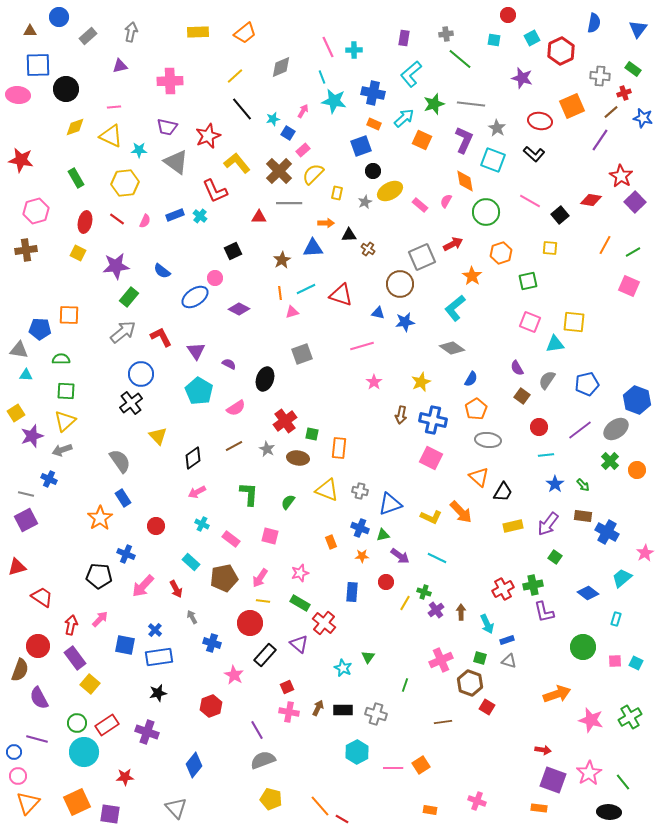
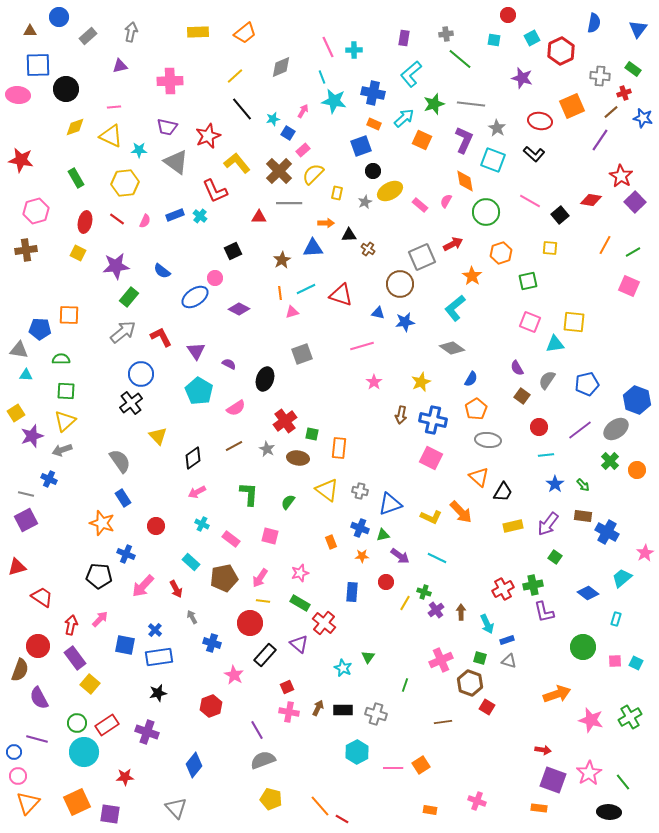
yellow triangle at (327, 490): rotated 15 degrees clockwise
orange star at (100, 518): moved 2 px right, 5 px down; rotated 20 degrees counterclockwise
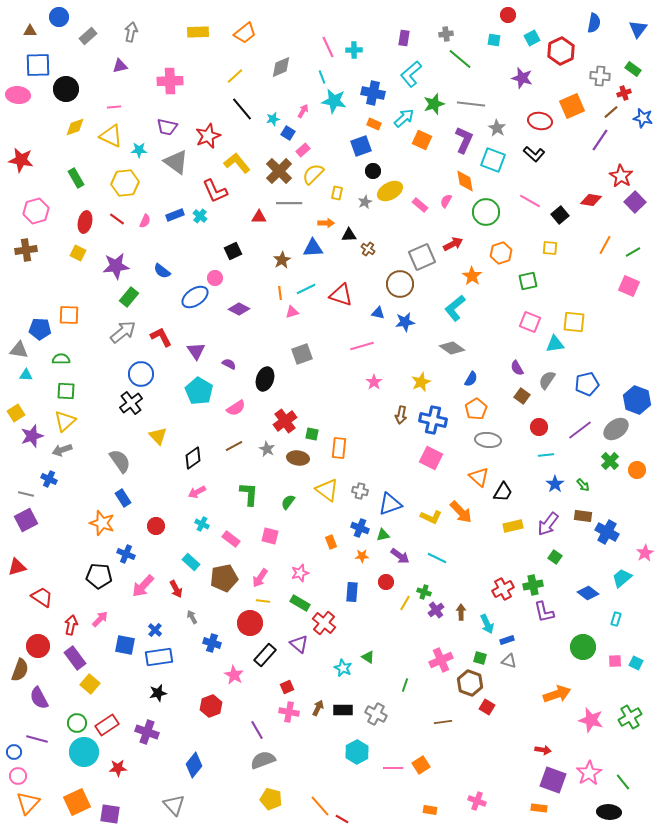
green triangle at (368, 657): rotated 32 degrees counterclockwise
gray cross at (376, 714): rotated 10 degrees clockwise
red star at (125, 777): moved 7 px left, 9 px up
gray triangle at (176, 808): moved 2 px left, 3 px up
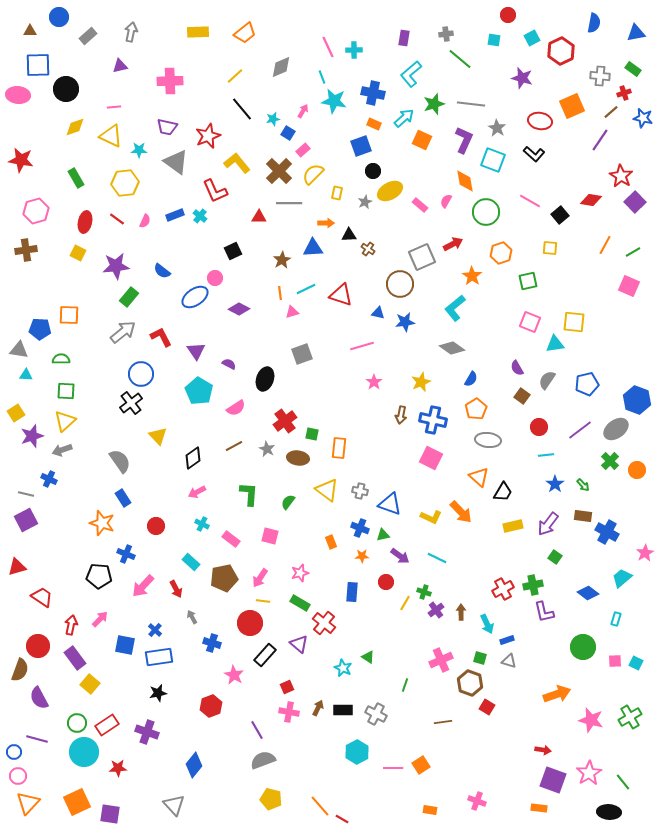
blue triangle at (638, 29): moved 2 px left, 4 px down; rotated 42 degrees clockwise
blue triangle at (390, 504): rotated 40 degrees clockwise
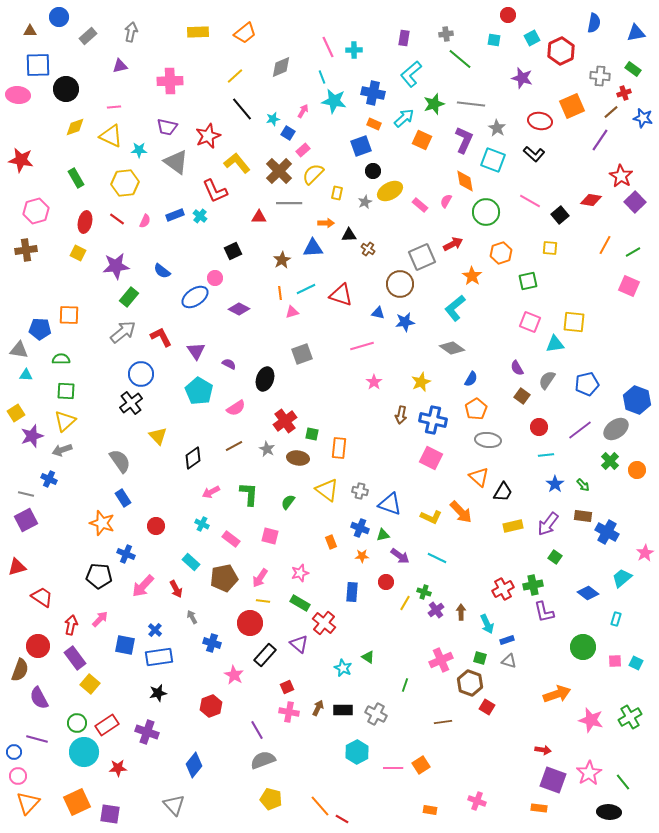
pink arrow at (197, 492): moved 14 px right
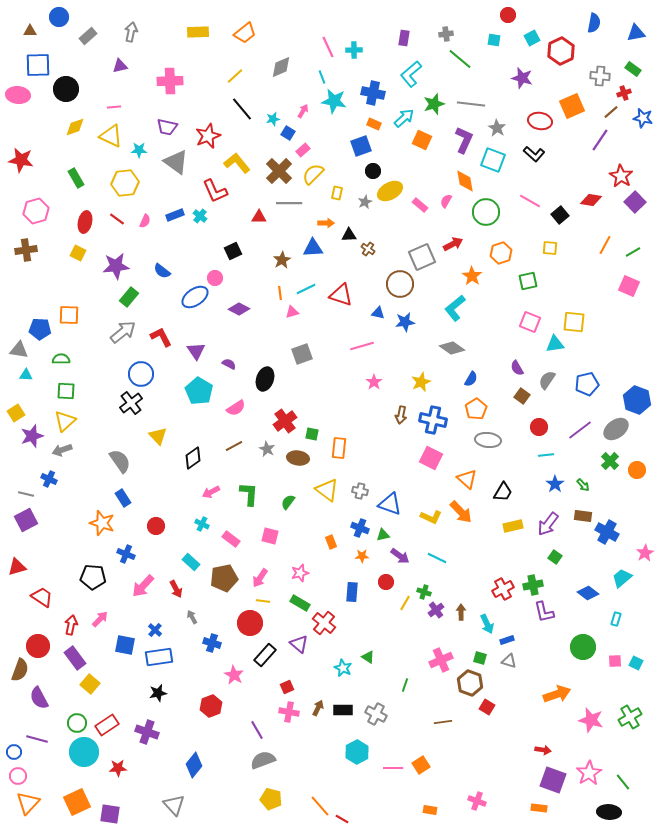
orange triangle at (479, 477): moved 12 px left, 2 px down
black pentagon at (99, 576): moved 6 px left, 1 px down
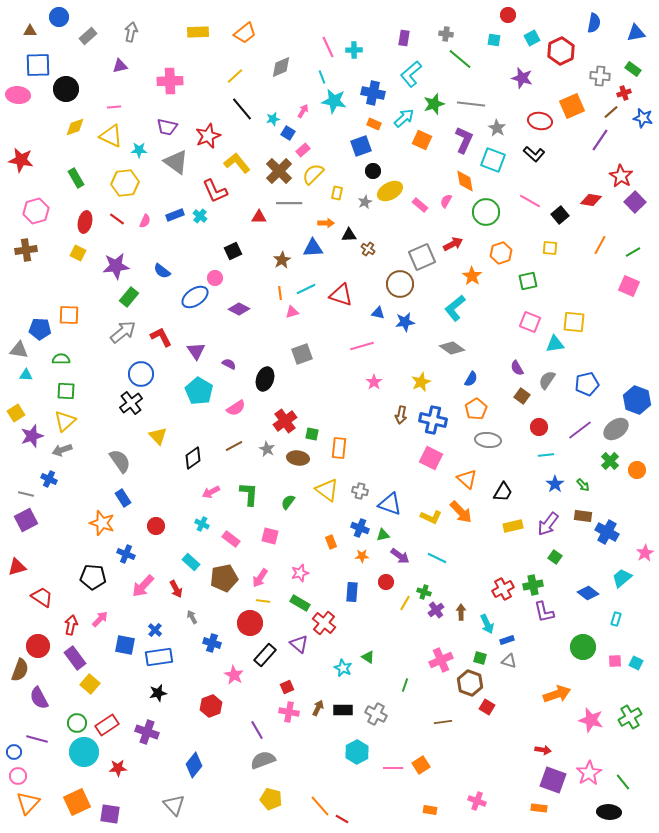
gray cross at (446, 34): rotated 16 degrees clockwise
orange line at (605, 245): moved 5 px left
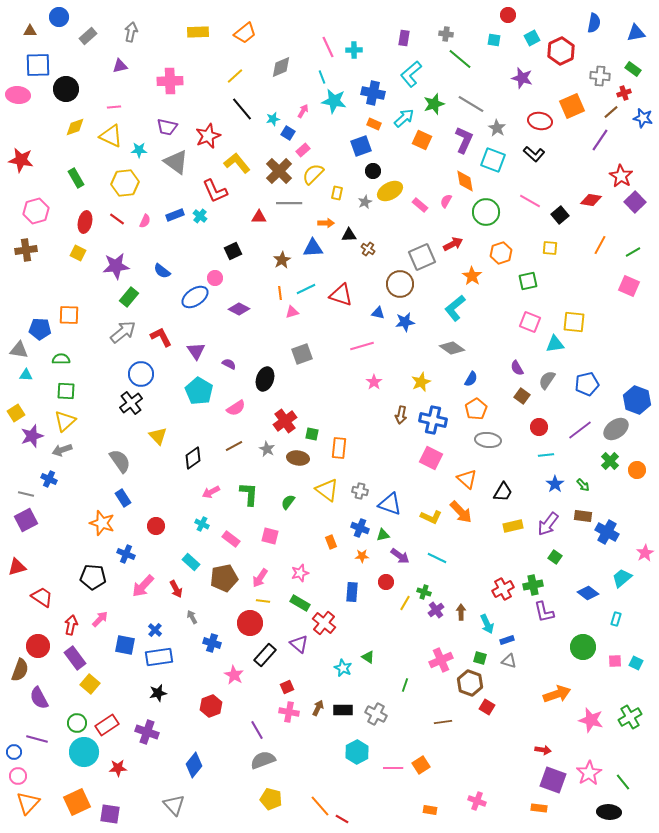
gray line at (471, 104): rotated 24 degrees clockwise
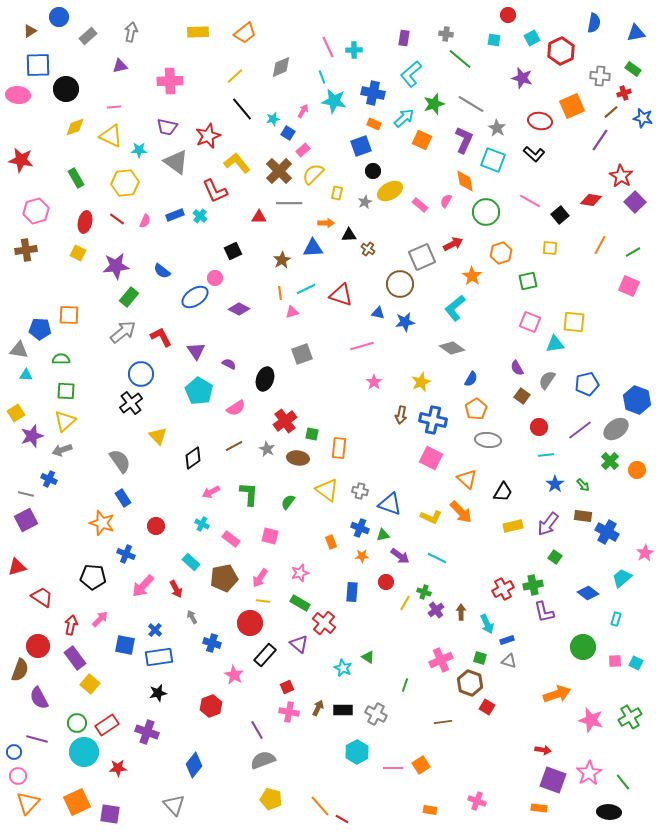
brown triangle at (30, 31): rotated 32 degrees counterclockwise
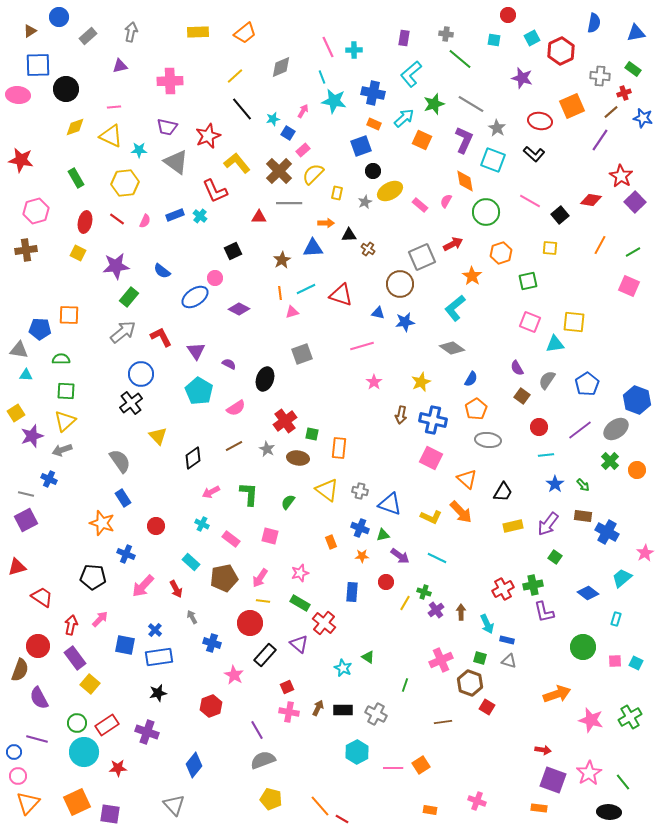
blue pentagon at (587, 384): rotated 20 degrees counterclockwise
blue rectangle at (507, 640): rotated 32 degrees clockwise
